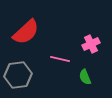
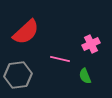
green semicircle: moved 1 px up
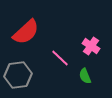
pink cross: moved 2 px down; rotated 30 degrees counterclockwise
pink line: moved 1 px up; rotated 30 degrees clockwise
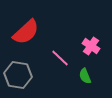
gray hexagon: rotated 16 degrees clockwise
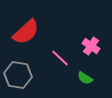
green semicircle: moved 2 px down; rotated 35 degrees counterclockwise
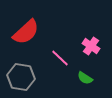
gray hexagon: moved 3 px right, 2 px down
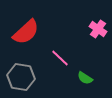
pink cross: moved 7 px right, 17 px up
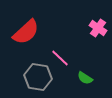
pink cross: moved 1 px up
gray hexagon: moved 17 px right
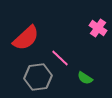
red semicircle: moved 6 px down
gray hexagon: rotated 16 degrees counterclockwise
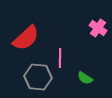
pink line: rotated 48 degrees clockwise
gray hexagon: rotated 12 degrees clockwise
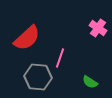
red semicircle: moved 1 px right
pink line: rotated 18 degrees clockwise
green semicircle: moved 5 px right, 4 px down
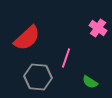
pink line: moved 6 px right
